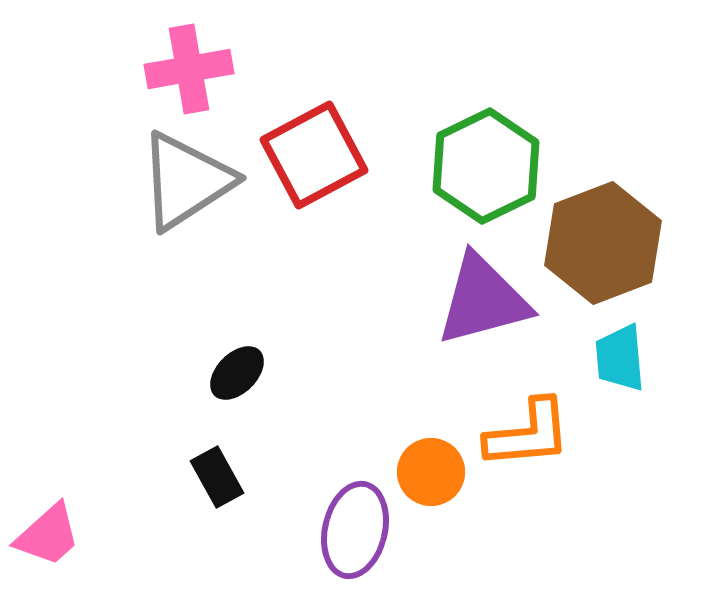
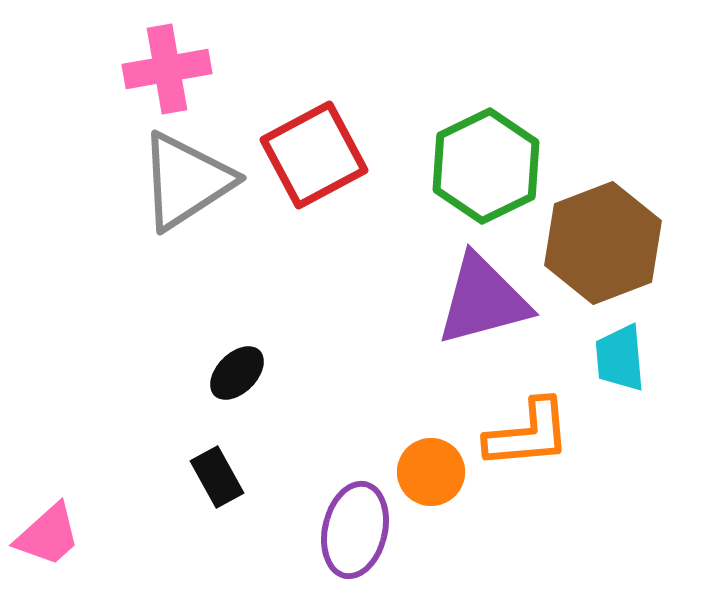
pink cross: moved 22 px left
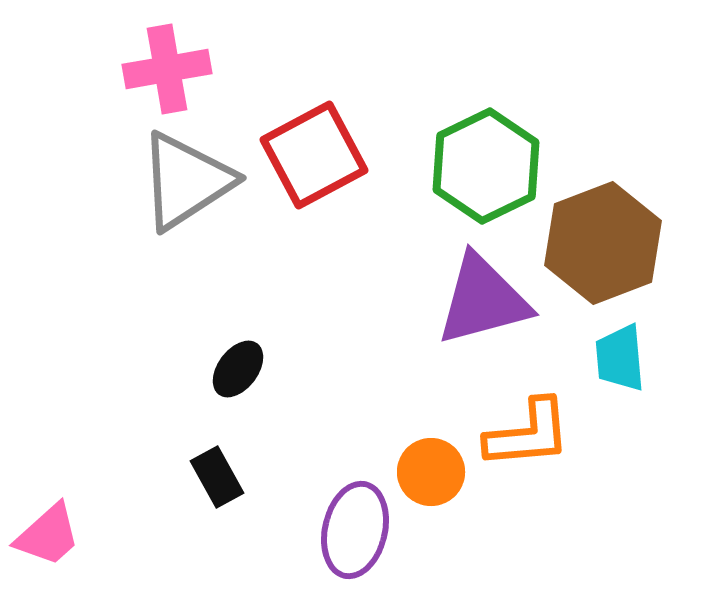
black ellipse: moved 1 px right, 4 px up; rotated 8 degrees counterclockwise
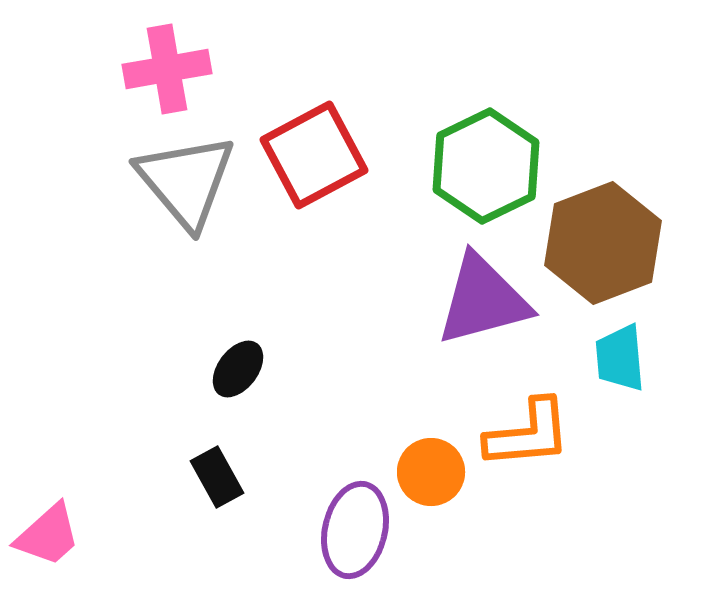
gray triangle: rotated 37 degrees counterclockwise
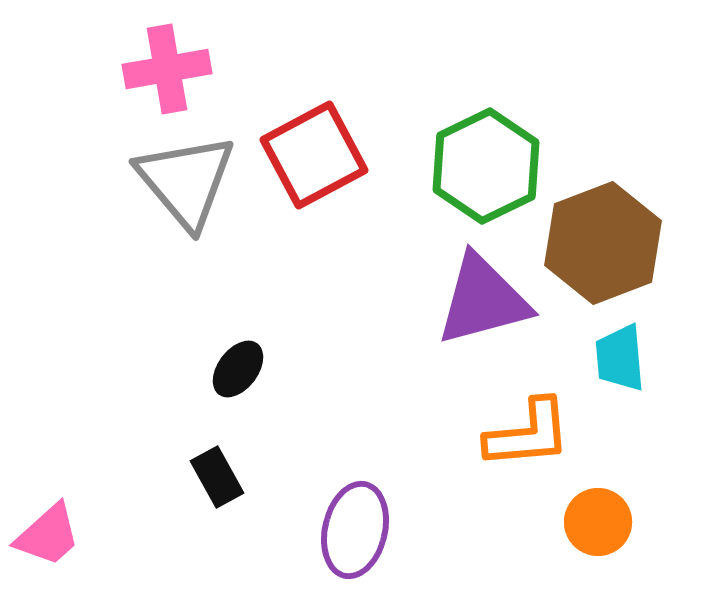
orange circle: moved 167 px right, 50 px down
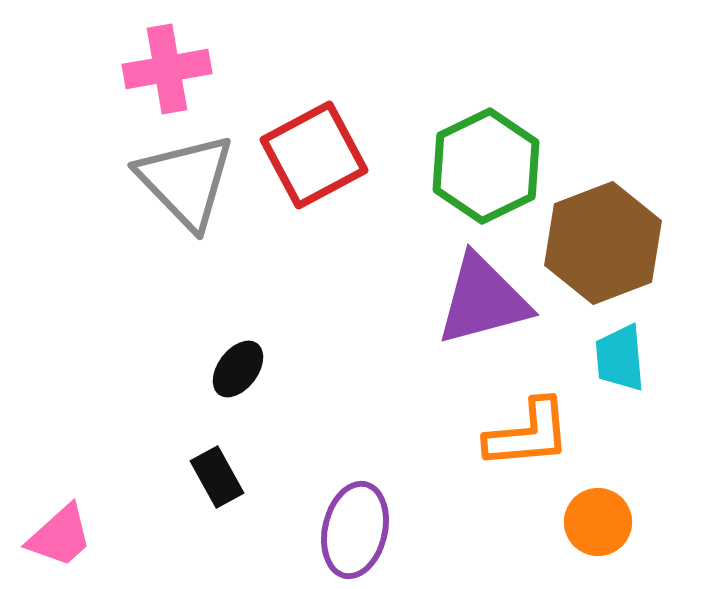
gray triangle: rotated 4 degrees counterclockwise
pink trapezoid: moved 12 px right, 1 px down
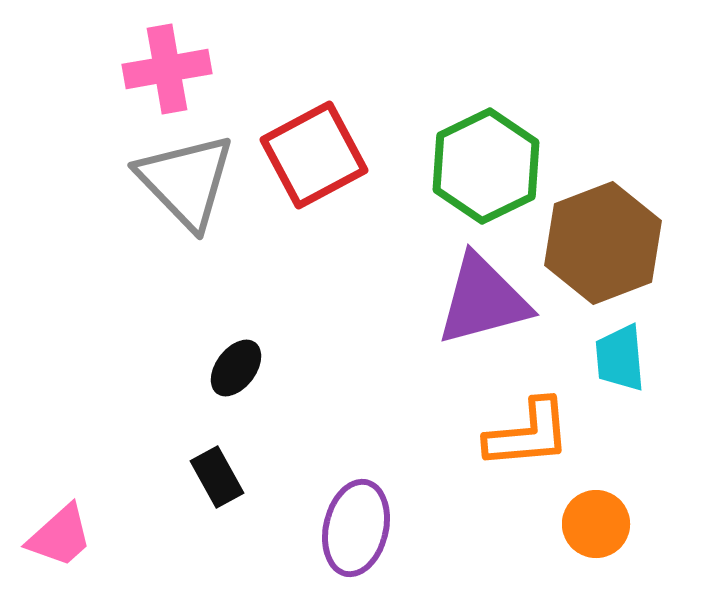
black ellipse: moved 2 px left, 1 px up
orange circle: moved 2 px left, 2 px down
purple ellipse: moved 1 px right, 2 px up
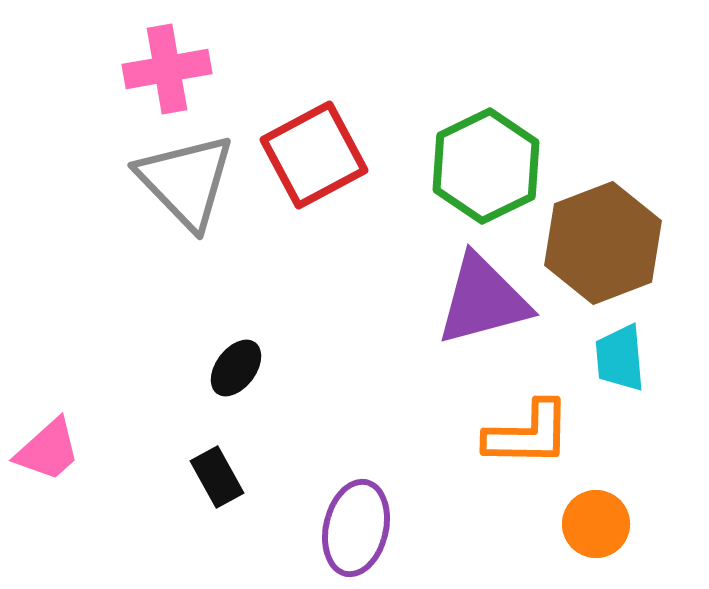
orange L-shape: rotated 6 degrees clockwise
pink trapezoid: moved 12 px left, 86 px up
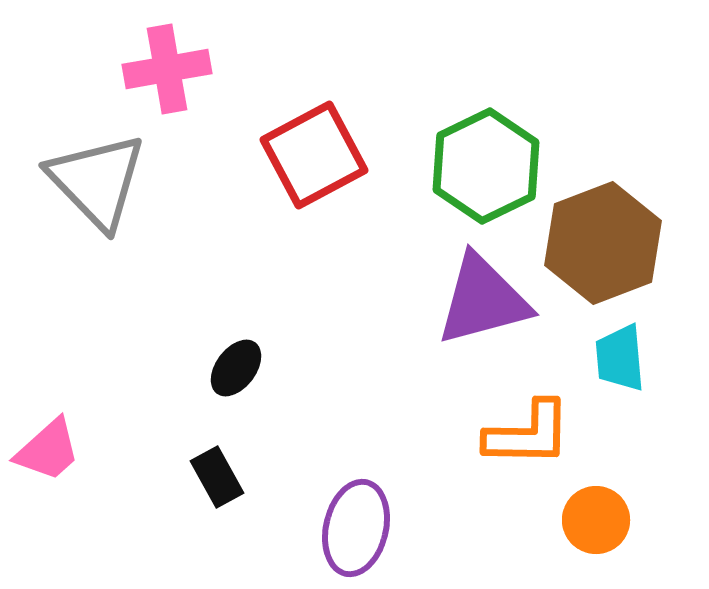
gray triangle: moved 89 px left
orange circle: moved 4 px up
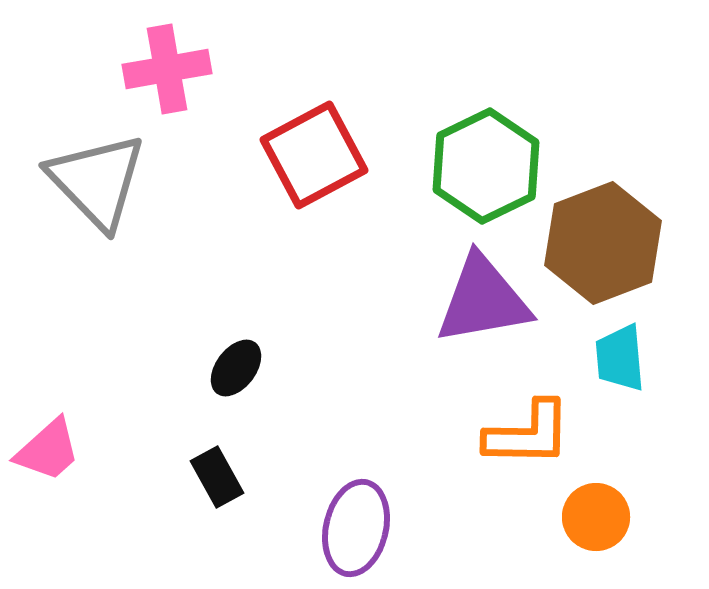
purple triangle: rotated 5 degrees clockwise
orange circle: moved 3 px up
